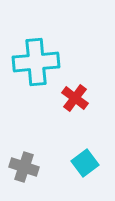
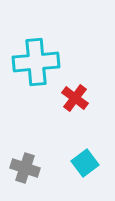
gray cross: moved 1 px right, 1 px down
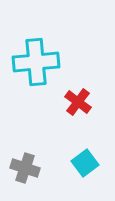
red cross: moved 3 px right, 4 px down
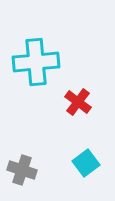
cyan square: moved 1 px right
gray cross: moved 3 px left, 2 px down
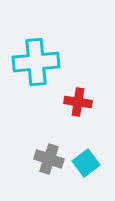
red cross: rotated 28 degrees counterclockwise
gray cross: moved 27 px right, 11 px up
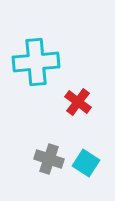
red cross: rotated 28 degrees clockwise
cyan square: rotated 20 degrees counterclockwise
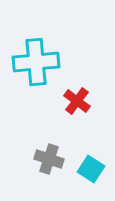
red cross: moved 1 px left, 1 px up
cyan square: moved 5 px right, 6 px down
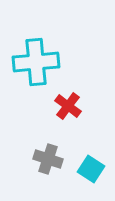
red cross: moved 9 px left, 5 px down
gray cross: moved 1 px left
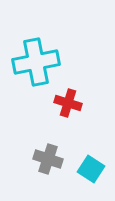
cyan cross: rotated 6 degrees counterclockwise
red cross: moved 3 px up; rotated 20 degrees counterclockwise
